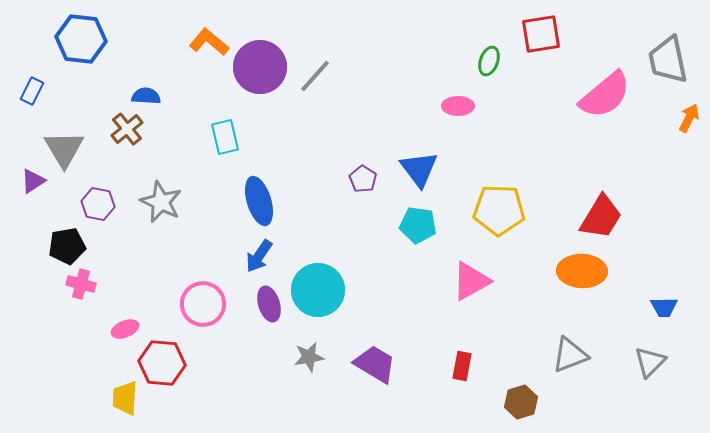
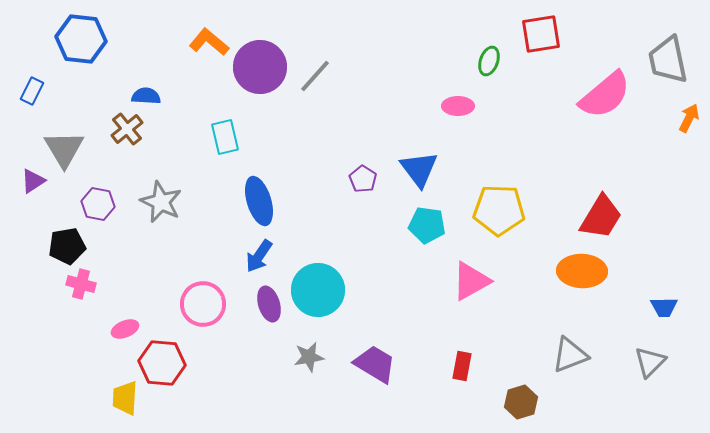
cyan pentagon at (418, 225): moved 9 px right
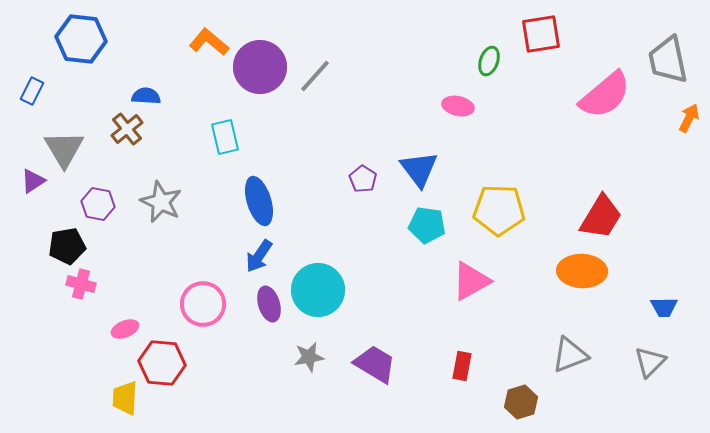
pink ellipse at (458, 106): rotated 12 degrees clockwise
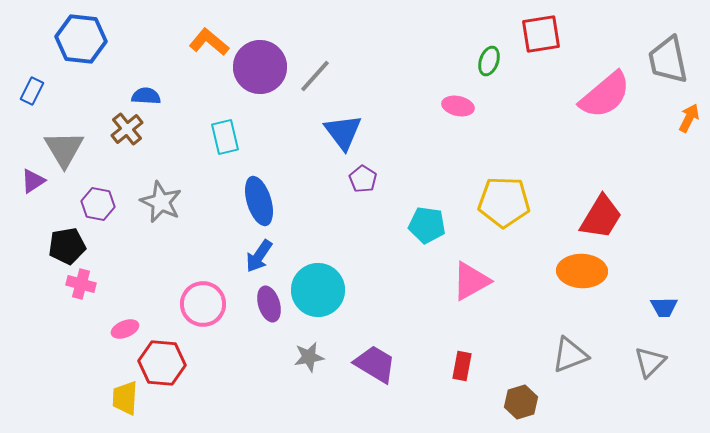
blue triangle at (419, 169): moved 76 px left, 37 px up
yellow pentagon at (499, 210): moved 5 px right, 8 px up
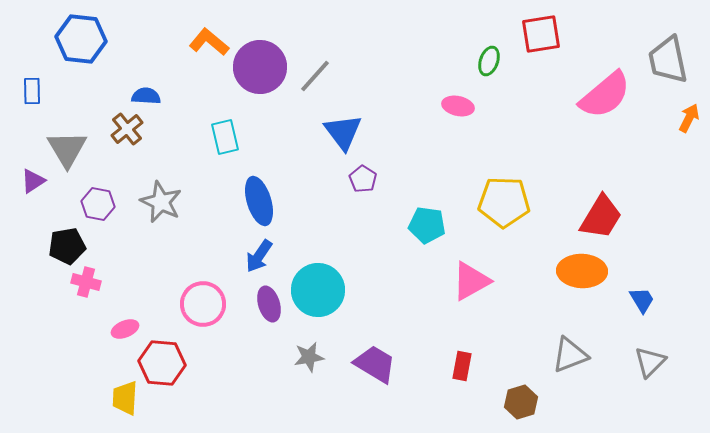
blue rectangle at (32, 91): rotated 28 degrees counterclockwise
gray triangle at (64, 149): moved 3 px right
pink cross at (81, 284): moved 5 px right, 2 px up
blue trapezoid at (664, 307): moved 22 px left, 7 px up; rotated 120 degrees counterclockwise
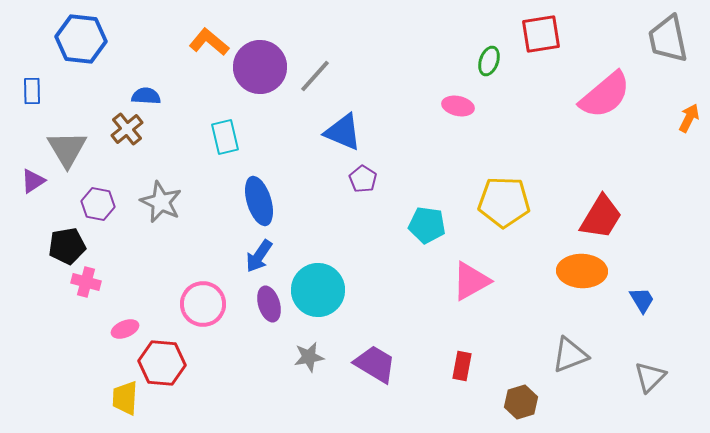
gray trapezoid at (668, 60): moved 21 px up
blue triangle at (343, 132): rotated 30 degrees counterclockwise
gray triangle at (650, 362): moved 15 px down
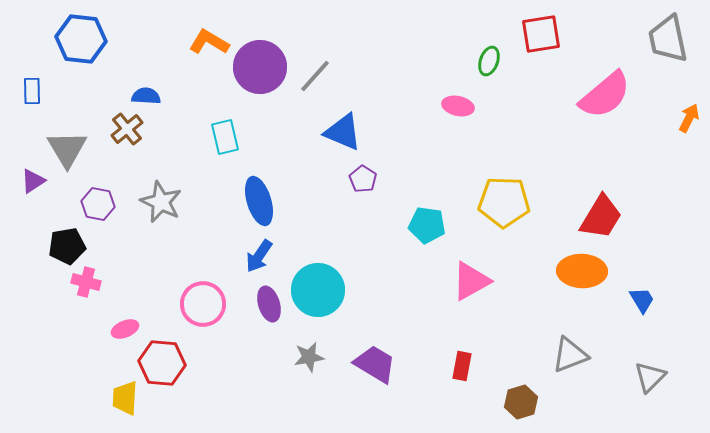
orange L-shape at (209, 42): rotated 9 degrees counterclockwise
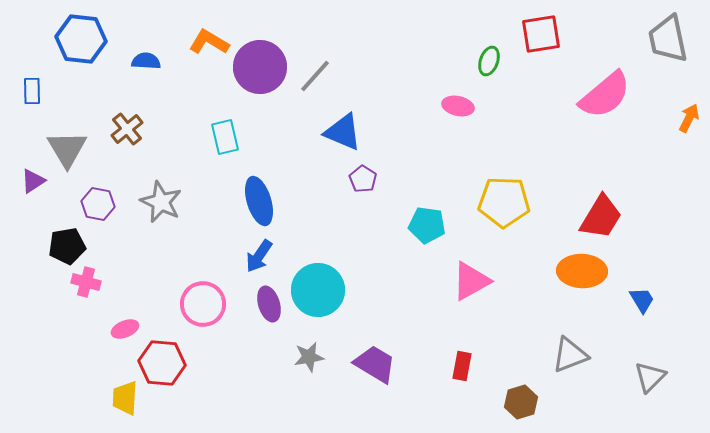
blue semicircle at (146, 96): moved 35 px up
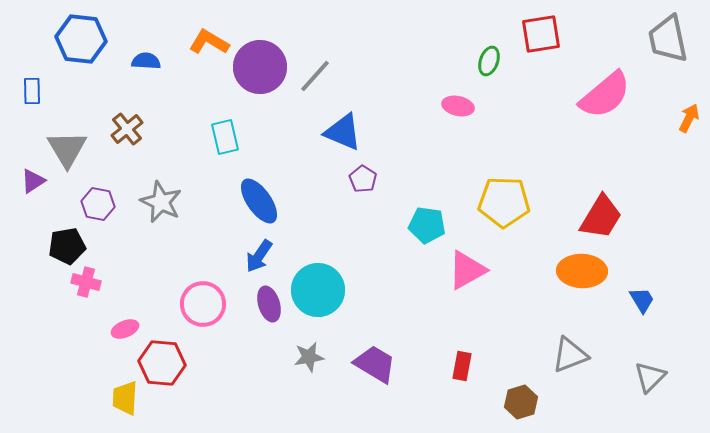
blue ellipse at (259, 201): rotated 18 degrees counterclockwise
pink triangle at (471, 281): moved 4 px left, 11 px up
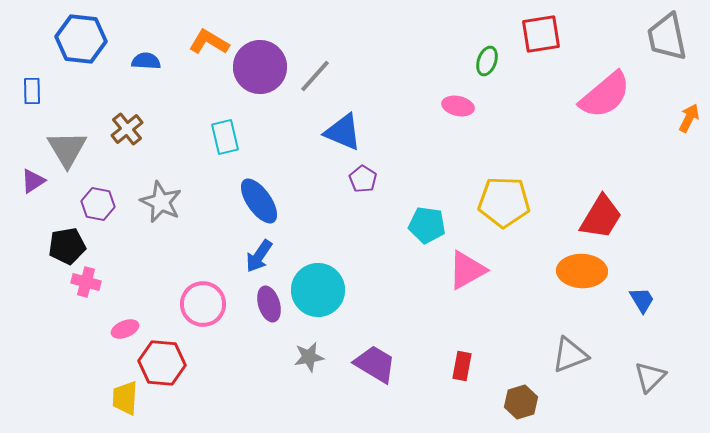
gray trapezoid at (668, 39): moved 1 px left, 2 px up
green ellipse at (489, 61): moved 2 px left
